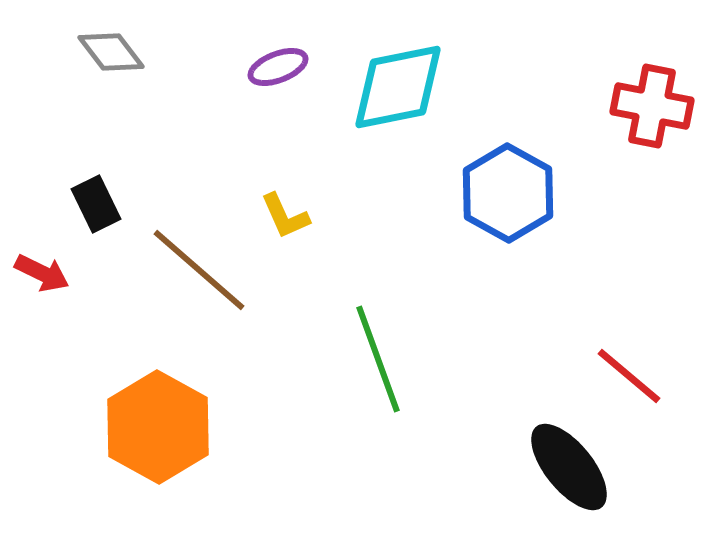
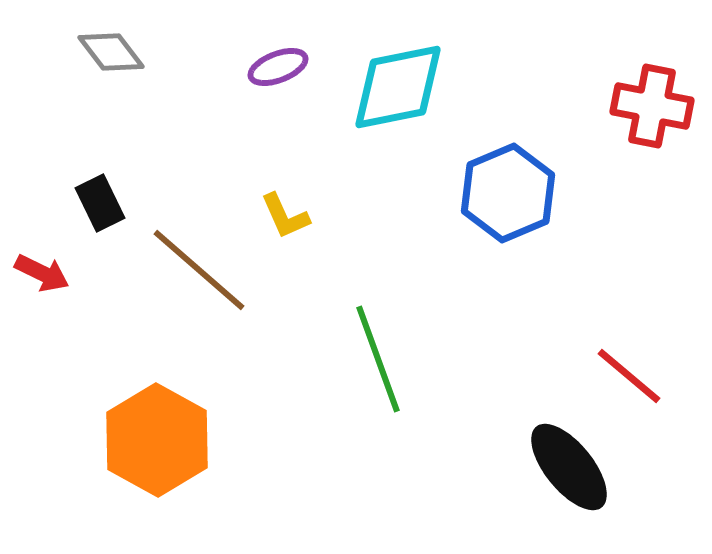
blue hexagon: rotated 8 degrees clockwise
black rectangle: moved 4 px right, 1 px up
orange hexagon: moved 1 px left, 13 px down
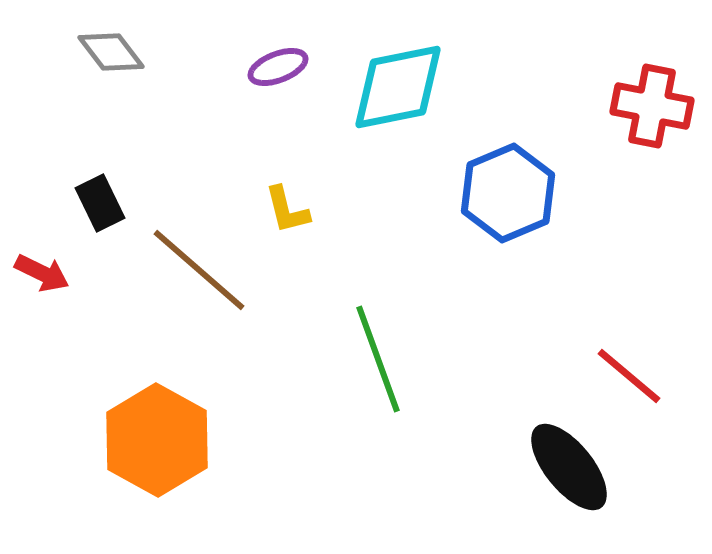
yellow L-shape: moved 2 px right, 6 px up; rotated 10 degrees clockwise
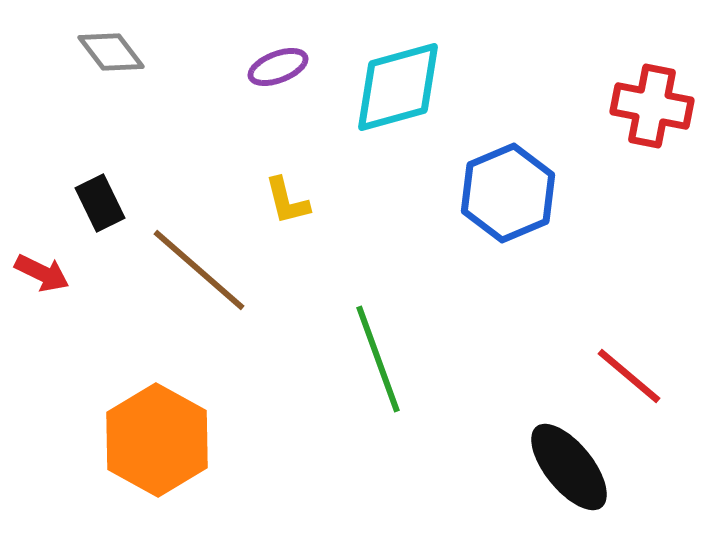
cyan diamond: rotated 4 degrees counterclockwise
yellow L-shape: moved 9 px up
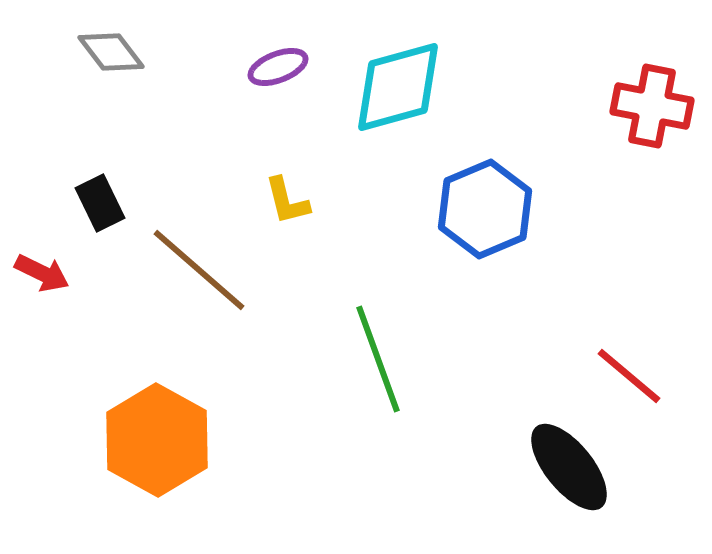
blue hexagon: moved 23 px left, 16 px down
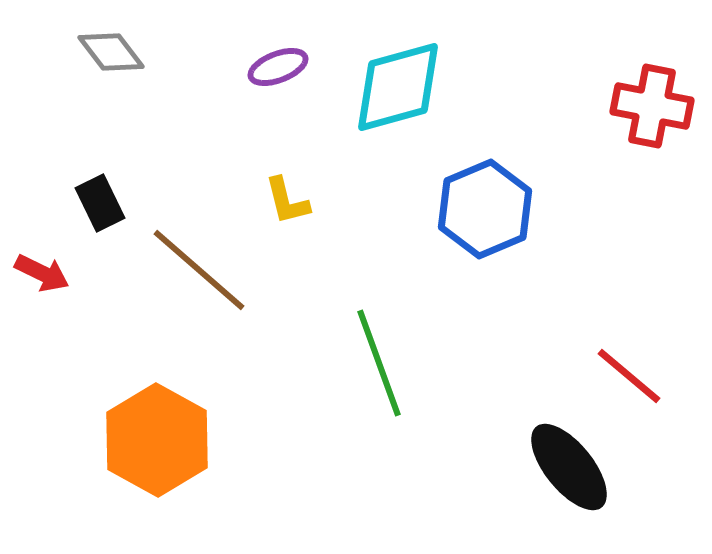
green line: moved 1 px right, 4 px down
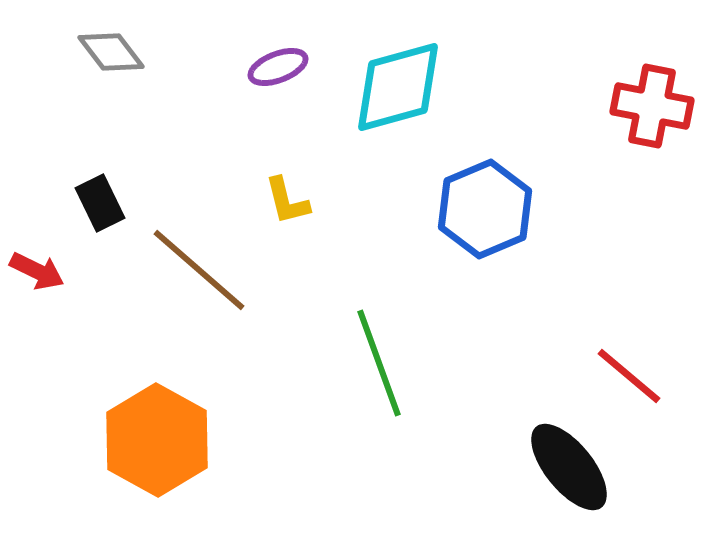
red arrow: moved 5 px left, 2 px up
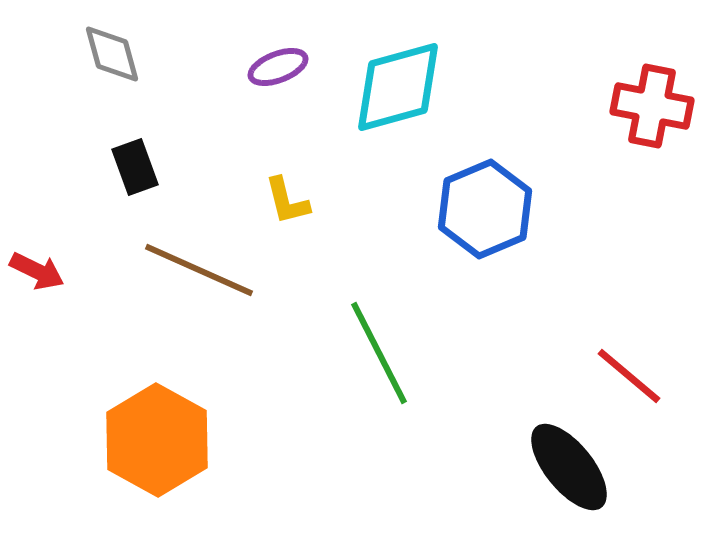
gray diamond: moved 1 px right, 2 px down; rotated 22 degrees clockwise
black rectangle: moved 35 px right, 36 px up; rotated 6 degrees clockwise
brown line: rotated 17 degrees counterclockwise
green line: moved 10 px up; rotated 7 degrees counterclockwise
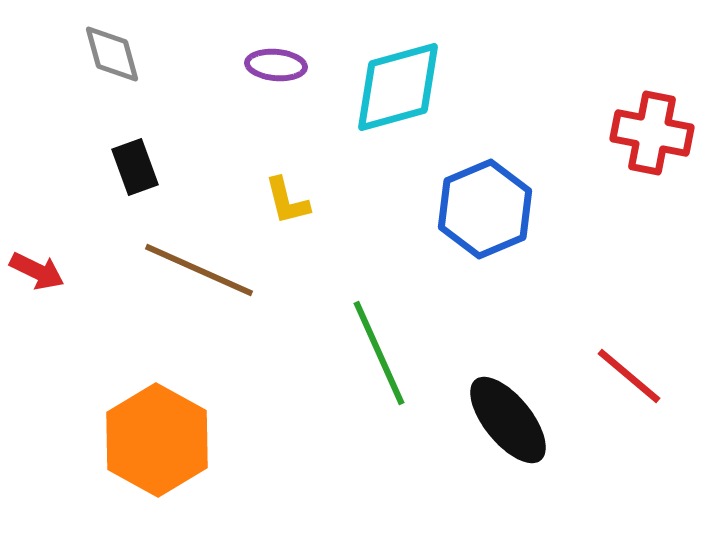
purple ellipse: moved 2 px left, 2 px up; rotated 26 degrees clockwise
red cross: moved 27 px down
green line: rotated 3 degrees clockwise
black ellipse: moved 61 px left, 47 px up
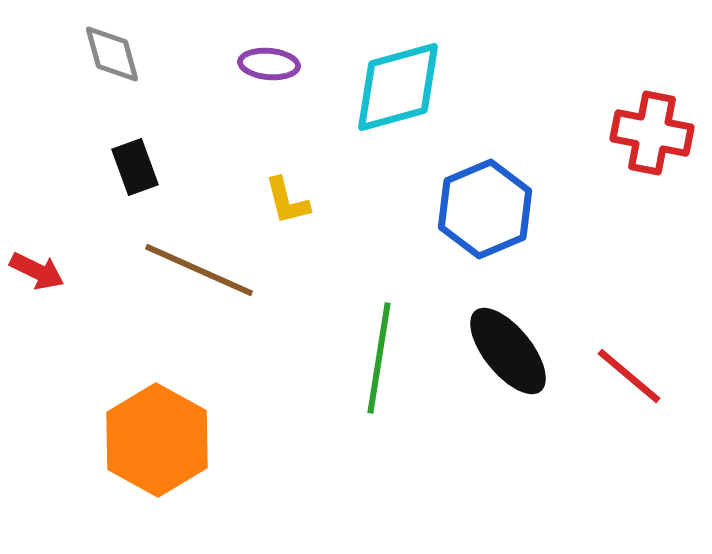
purple ellipse: moved 7 px left, 1 px up
green line: moved 5 px down; rotated 33 degrees clockwise
black ellipse: moved 69 px up
